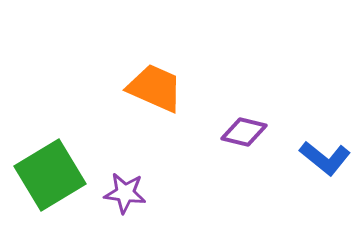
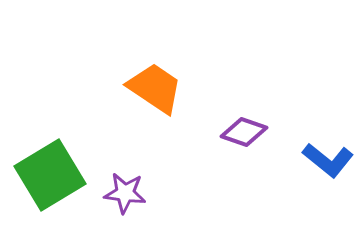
orange trapezoid: rotated 10 degrees clockwise
purple diamond: rotated 6 degrees clockwise
blue L-shape: moved 3 px right, 2 px down
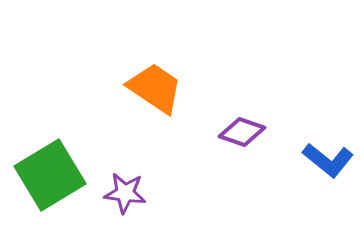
purple diamond: moved 2 px left
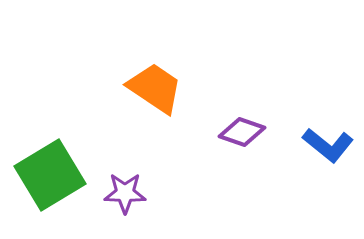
blue L-shape: moved 15 px up
purple star: rotated 6 degrees counterclockwise
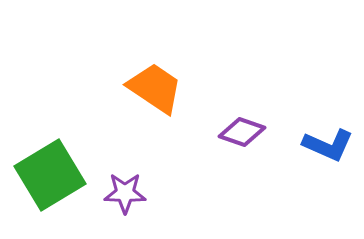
blue L-shape: rotated 15 degrees counterclockwise
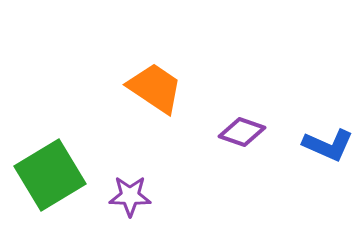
purple star: moved 5 px right, 3 px down
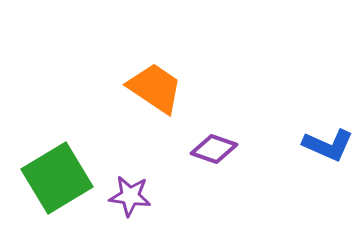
purple diamond: moved 28 px left, 17 px down
green square: moved 7 px right, 3 px down
purple star: rotated 6 degrees clockwise
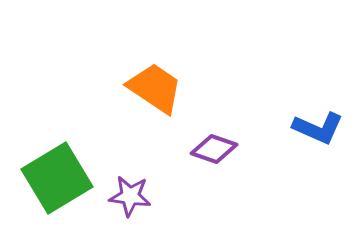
blue L-shape: moved 10 px left, 17 px up
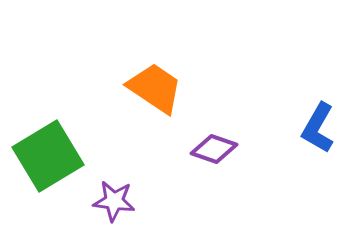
blue L-shape: rotated 96 degrees clockwise
green square: moved 9 px left, 22 px up
purple star: moved 16 px left, 5 px down
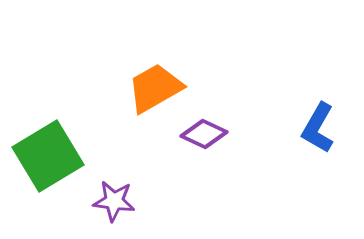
orange trapezoid: rotated 64 degrees counterclockwise
purple diamond: moved 10 px left, 15 px up; rotated 6 degrees clockwise
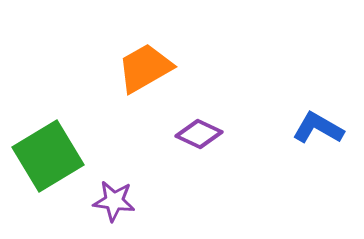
orange trapezoid: moved 10 px left, 20 px up
blue L-shape: rotated 90 degrees clockwise
purple diamond: moved 5 px left
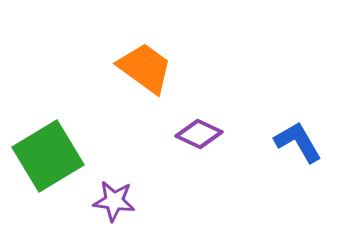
orange trapezoid: rotated 66 degrees clockwise
blue L-shape: moved 20 px left, 14 px down; rotated 30 degrees clockwise
